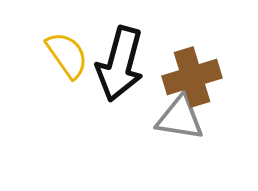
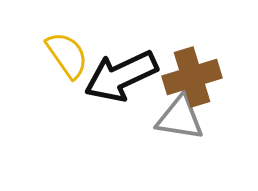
black arrow: moved 1 px right, 12 px down; rotated 50 degrees clockwise
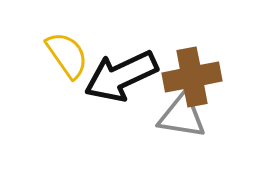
brown cross: rotated 6 degrees clockwise
gray triangle: moved 2 px right, 2 px up
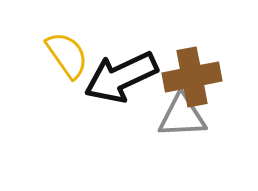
black arrow: moved 1 px down
gray triangle: rotated 12 degrees counterclockwise
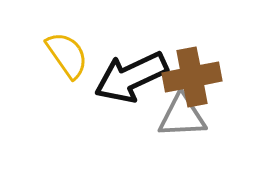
black arrow: moved 10 px right
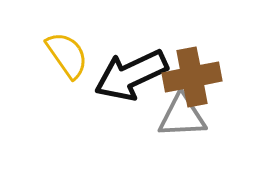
black arrow: moved 2 px up
